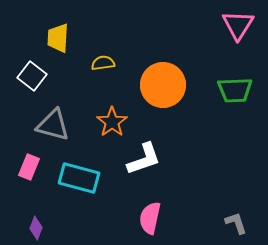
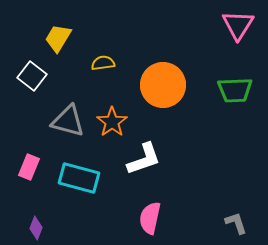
yellow trapezoid: rotated 28 degrees clockwise
gray triangle: moved 15 px right, 4 px up
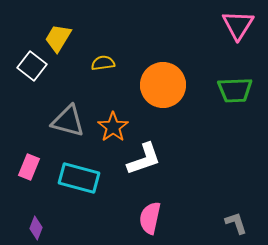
white square: moved 10 px up
orange star: moved 1 px right, 5 px down
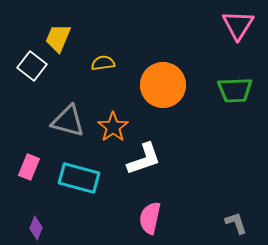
yellow trapezoid: rotated 8 degrees counterclockwise
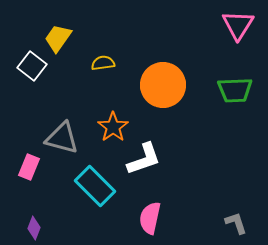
yellow trapezoid: rotated 12 degrees clockwise
gray triangle: moved 6 px left, 17 px down
cyan rectangle: moved 16 px right, 8 px down; rotated 30 degrees clockwise
purple diamond: moved 2 px left
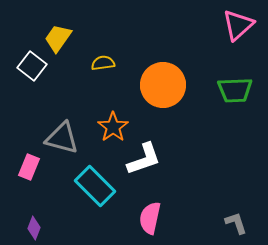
pink triangle: rotated 16 degrees clockwise
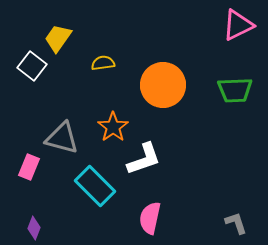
pink triangle: rotated 16 degrees clockwise
